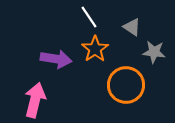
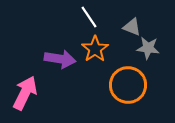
gray triangle: rotated 12 degrees counterclockwise
gray star: moved 6 px left, 4 px up
purple arrow: moved 4 px right
orange circle: moved 2 px right
pink arrow: moved 10 px left, 7 px up; rotated 12 degrees clockwise
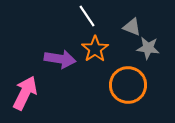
white line: moved 2 px left, 1 px up
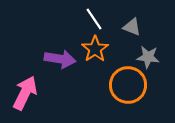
white line: moved 7 px right, 3 px down
gray star: moved 9 px down
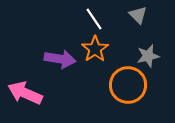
gray triangle: moved 6 px right, 12 px up; rotated 24 degrees clockwise
gray star: moved 1 px up; rotated 20 degrees counterclockwise
pink arrow: rotated 92 degrees counterclockwise
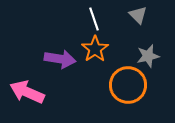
white line: rotated 15 degrees clockwise
pink arrow: moved 2 px right, 1 px up
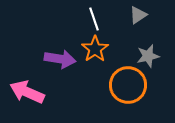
gray triangle: rotated 42 degrees clockwise
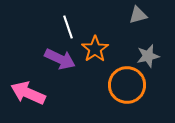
gray triangle: rotated 18 degrees clockwise
white line: moved 26 px left, 8 px down
purple arrow: rotated 16 degrees clockwise
orange circle: moved 1 px left
pink arrow: moved 1 px right, 1 px down
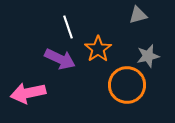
orange star: moved 3 px right
pink arrow: rotated 36 degrees counterclockwise
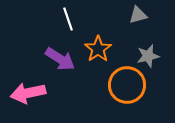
white line: moved 8 px up
purple arrow: rotated 8 degrees clockwise
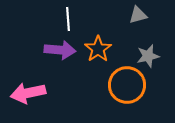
white line: rotated 15 degrees clockwise
purple arrow: moved 9 px up; rotated 28 degrees counterclockwise
